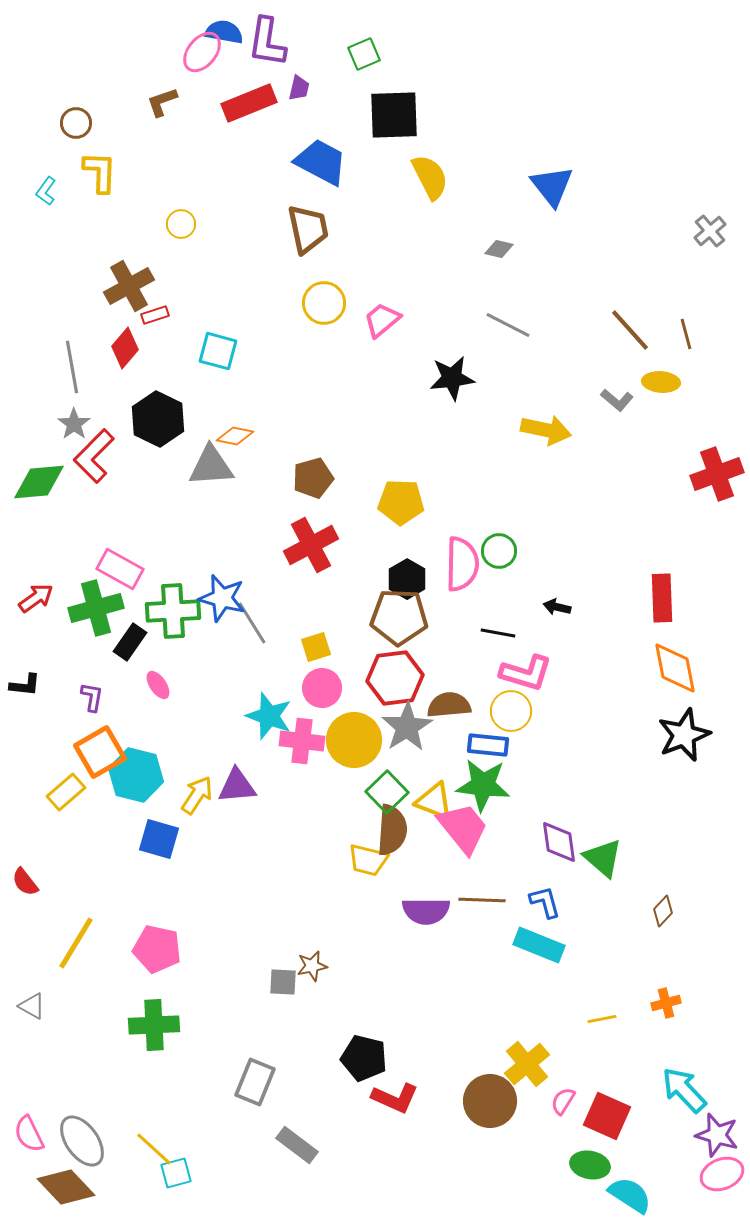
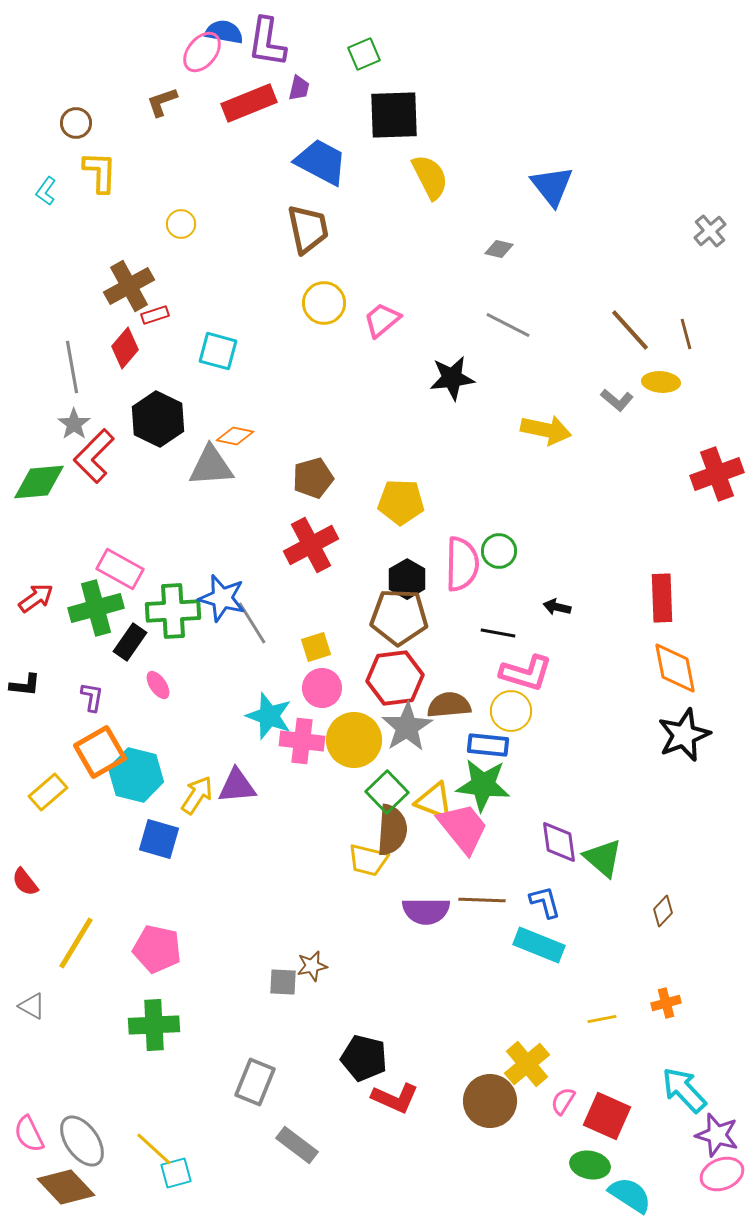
yellow rectangle at (66, 792): moved 18 px left
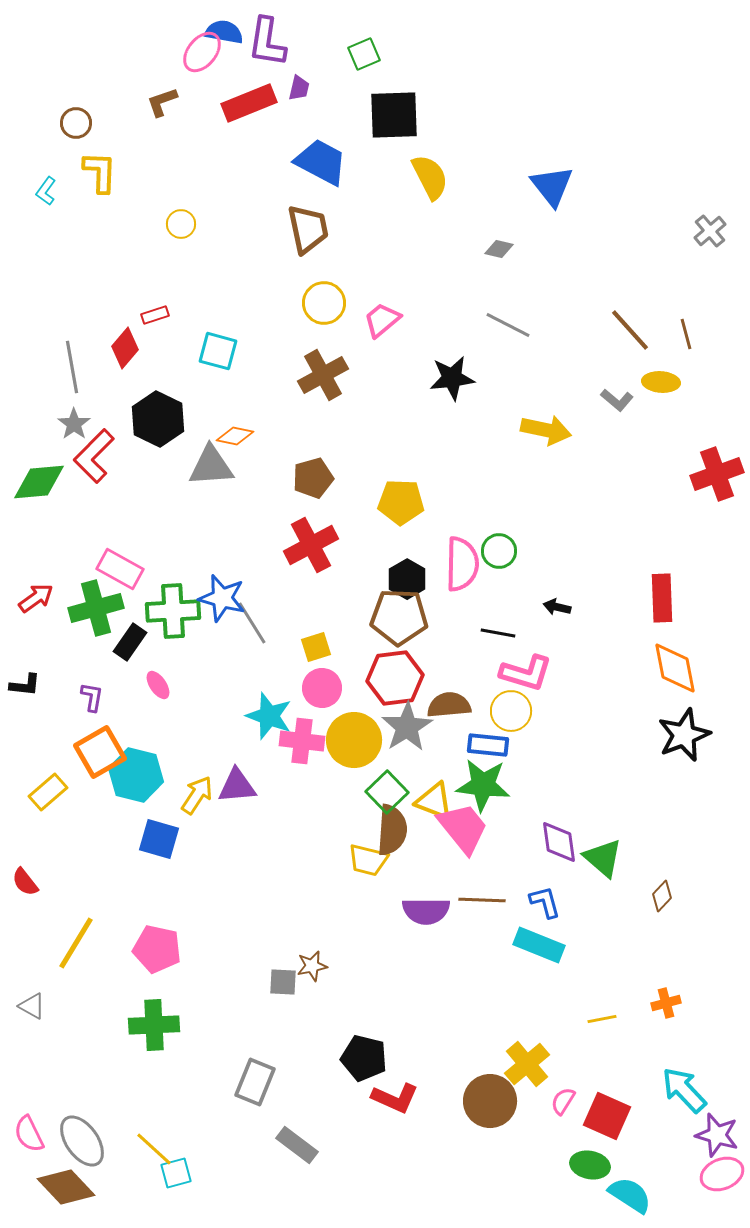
brown cross at (129, 286): moved 194 px right, 89 px down
brown diamond at (663, 911): moved 1 px left, 15 px up
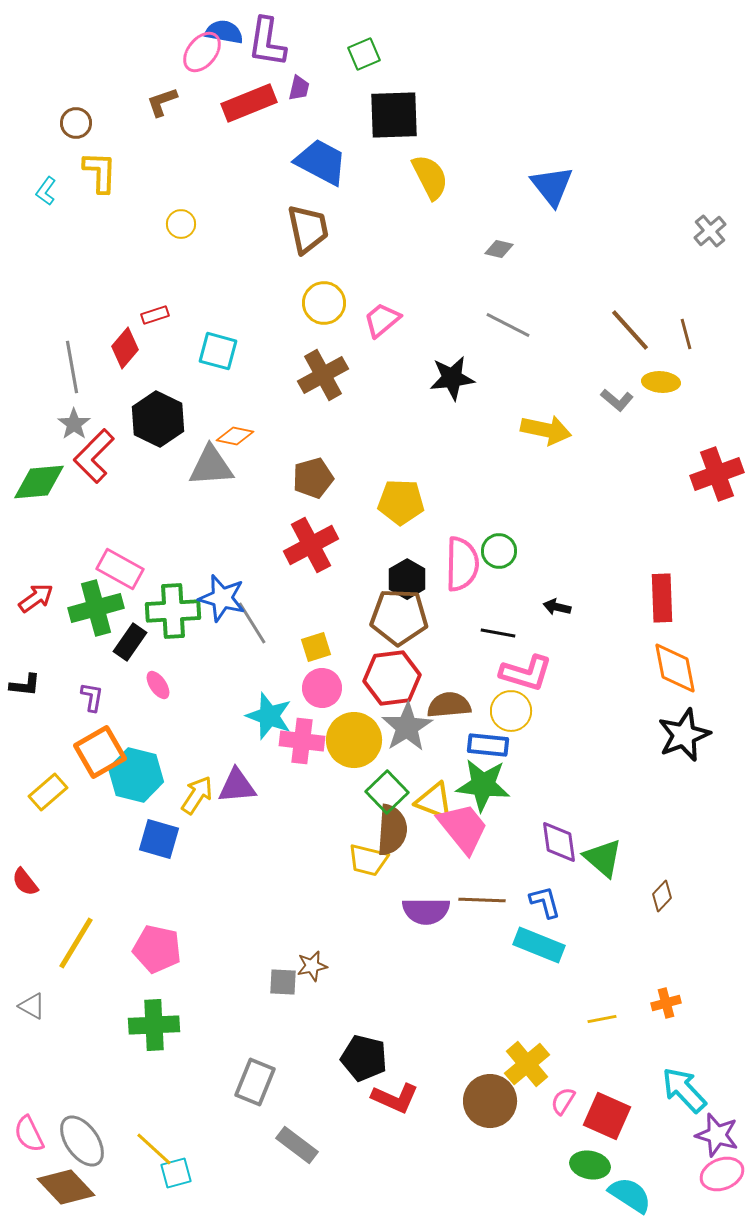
red hexagon at (395, 678): moved 3 px left
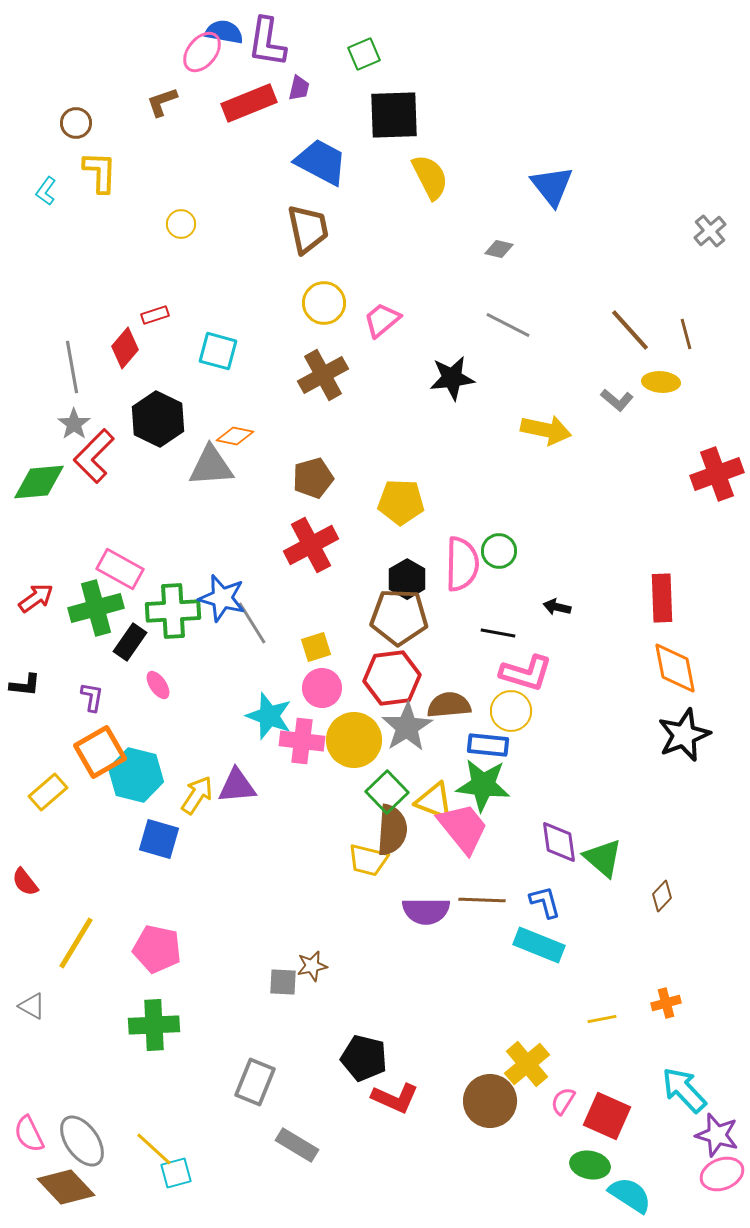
gray rectangle at (297, 1145): rotated 6 degrees counterclockwise
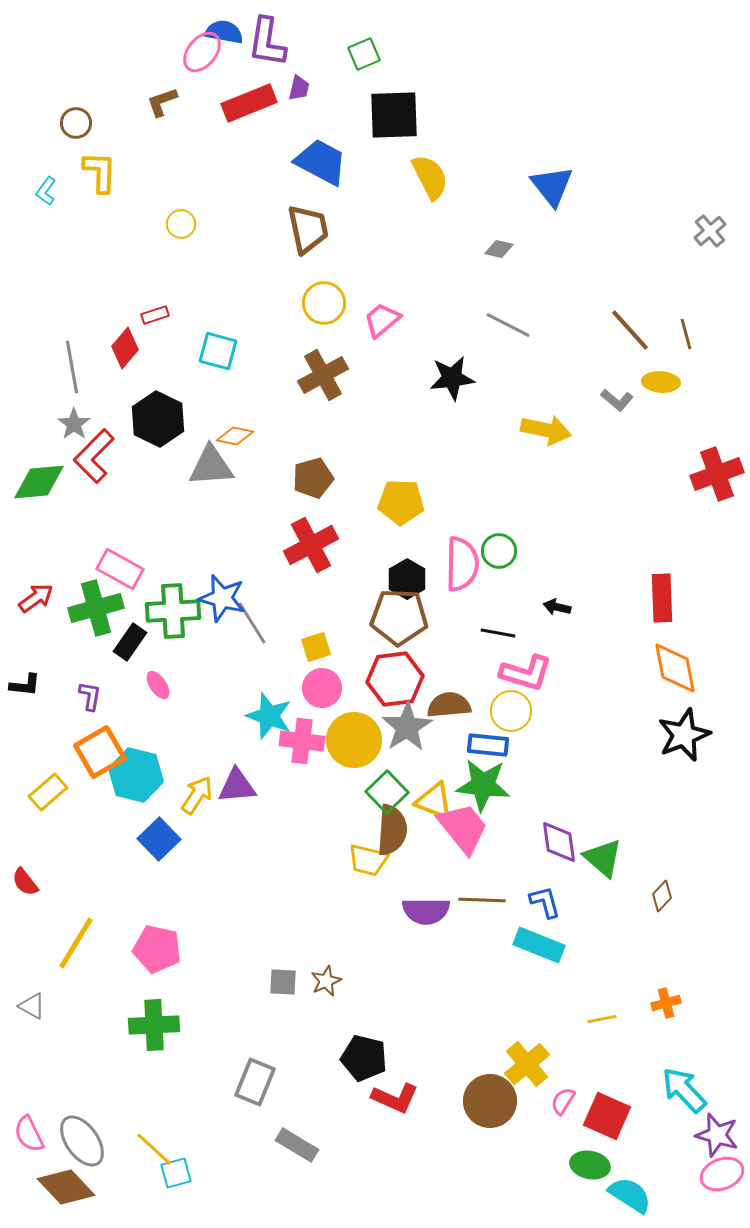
red hexagon at (392, 678): moved 3 px right, 1 px down
purple L-shape at (92, 697): moved 2 px left, 1 px up
blue square at (159, 839): rotated 30 degrees clockwise
brown star at (312, 966): moved 14 px right, 15 px down; rotated 12 degrees counterclockwise
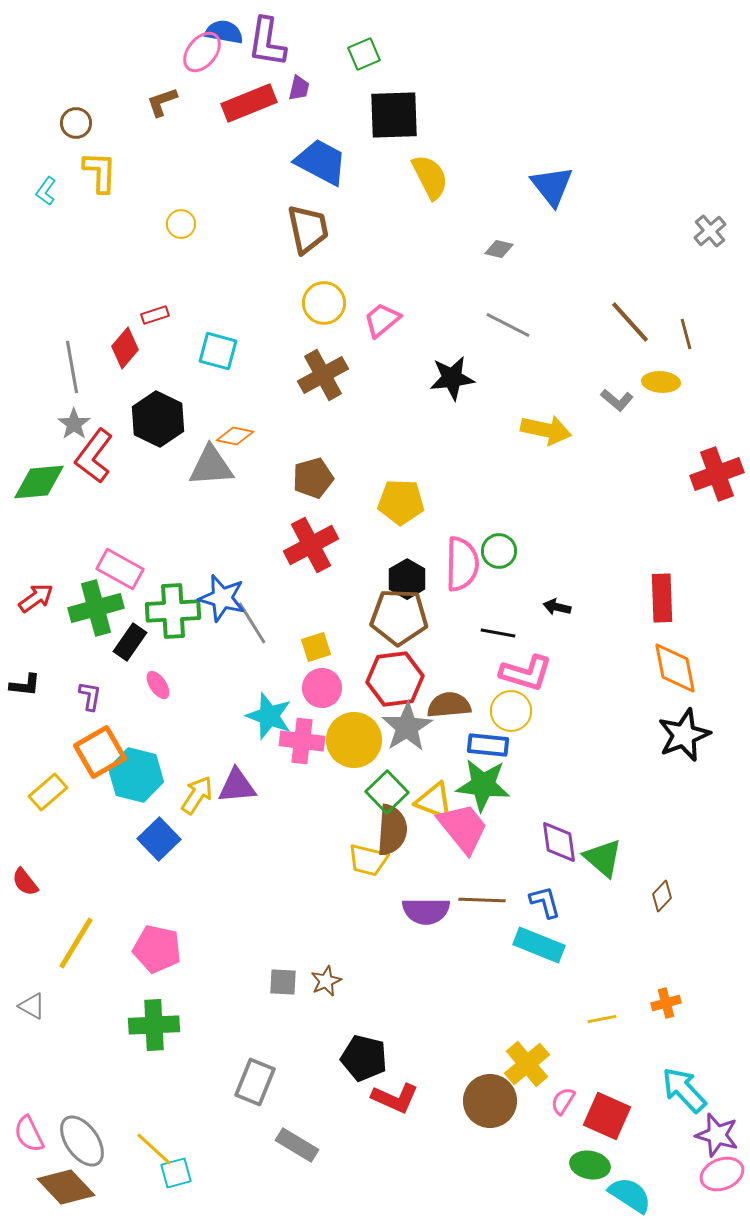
brown line at (630, 330): moved 8 px up
red L-shape at (94, 456): rotated 8 degrees counterclockwise
